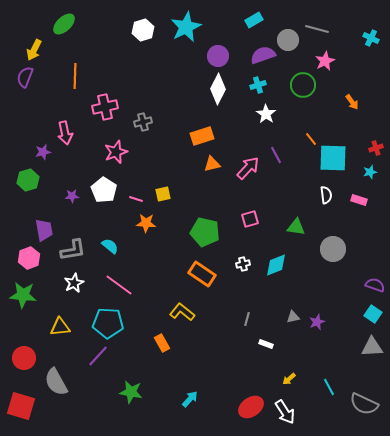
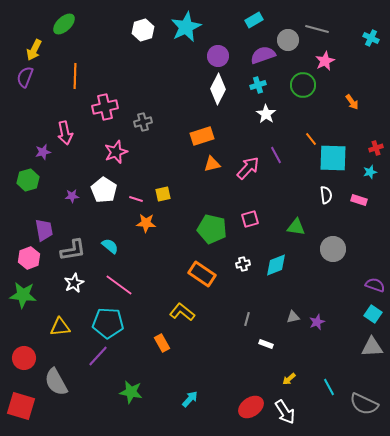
green pentagon at (205, 232): moved 7 px right, 3 px up
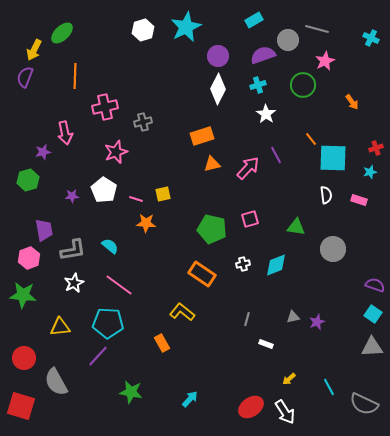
green ellipse at (64, 24): moved 2 px left, 9 px down
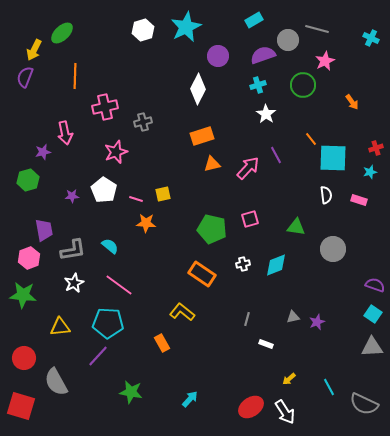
white diamond at (218, 89): moved 20 px left
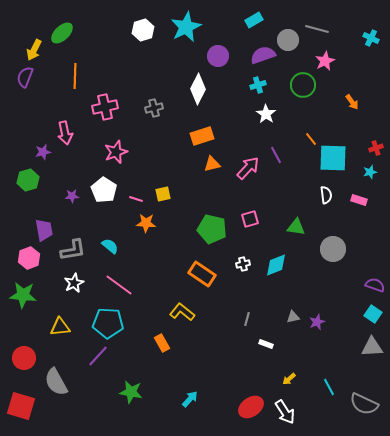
gray cross at (143, 122): moved 11 px right, 14 px up
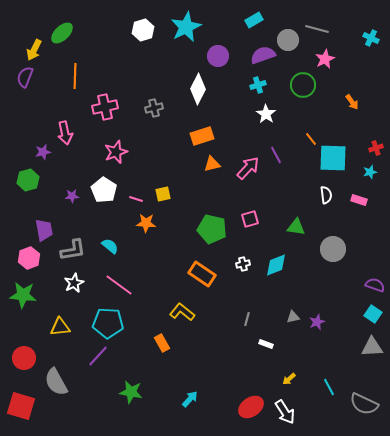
pink star at (325, 61): moved 2 px up
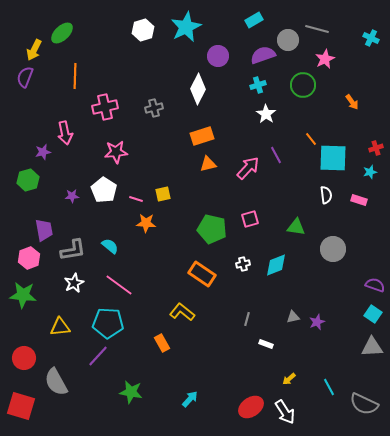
pink star at (116, 152): rotated 15 degrees clockwise
orange triangle at (212, 164): moved 4 px left
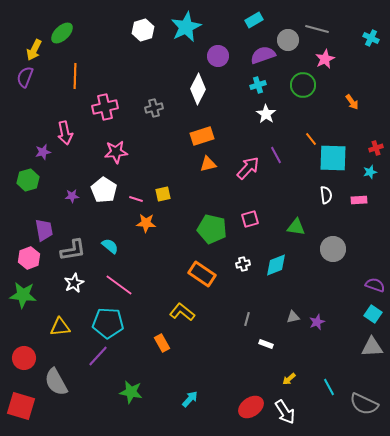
pink rectangle at (359, 200): rotated 21 degrees counterclockwise
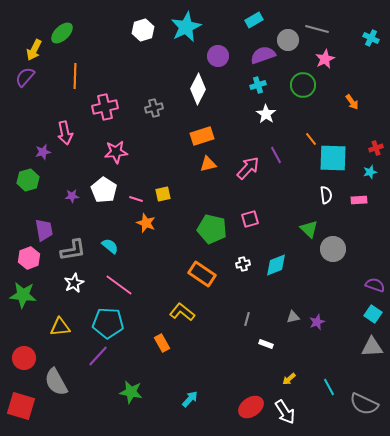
purple semicircle at (25, 77): rotated 20 degrees clockwise
orange star at (146, 223): rotated 18 degrees clockwise
green triangle at (296, 227): moved 13 px right, 2 px down; rotated 36 degrees clockwise
